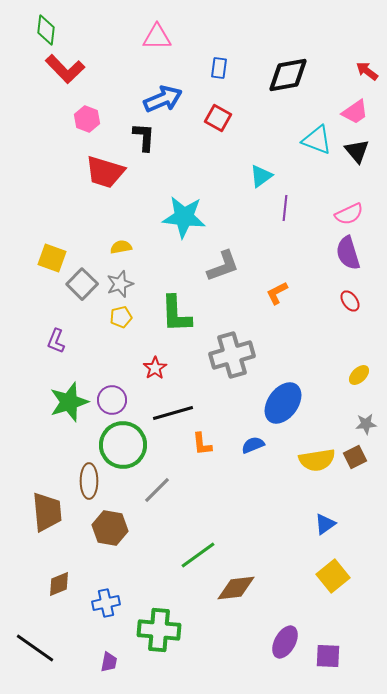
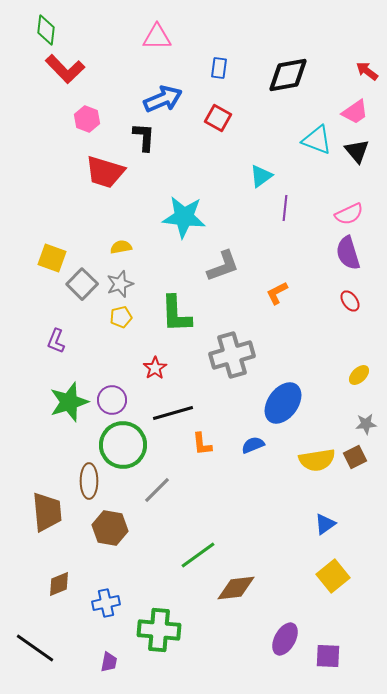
purple ellipse at (285, 642): moved 3 px up
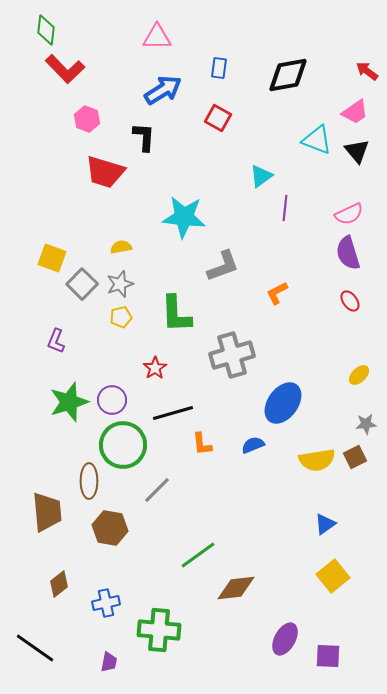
blue arrow at (163, 99): moved 9 px up; rotated 9 degrees counterclockwise
brown diamond at (59, 584): rotated 16 degrees counterclockwise
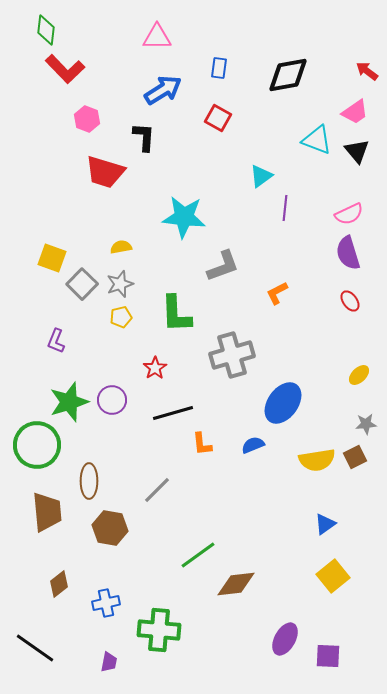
green circle at (123, 445): moved 86 px left
brown diamond at (236, 588): moved 4 px up
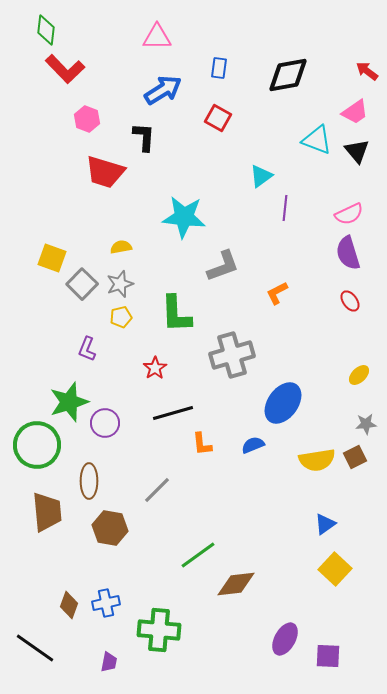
purple L-shape at (56, 341): moved 31 px right, 8 px down
purple circle at (112, 400): moved 7 px left, 23 px down
yellow square at (333, 576): moved 2 px right, 7 px up; rotated 8 degrees counterclockwise
brown diamond at (59, 584): moved 10 px right, 21 px down; rotated 32 degrees counterclockwise
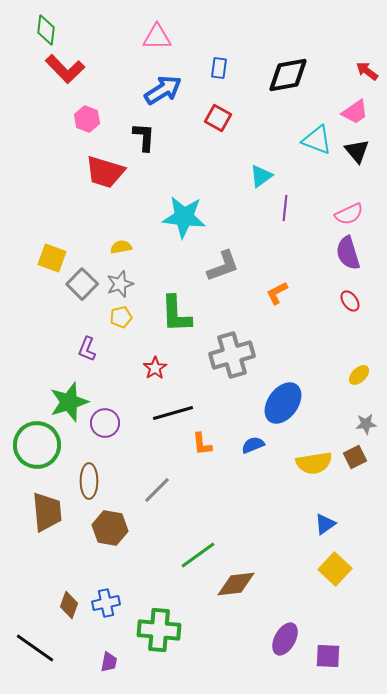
yellow semicircle at (317, 460): moved 3 px left, 3 px down
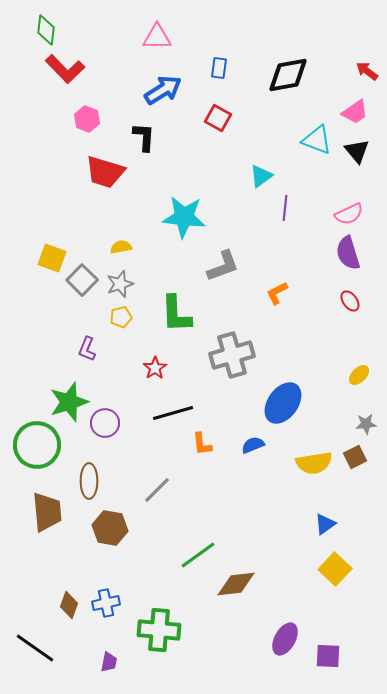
gray square at (82, 284): moved 4 px up
